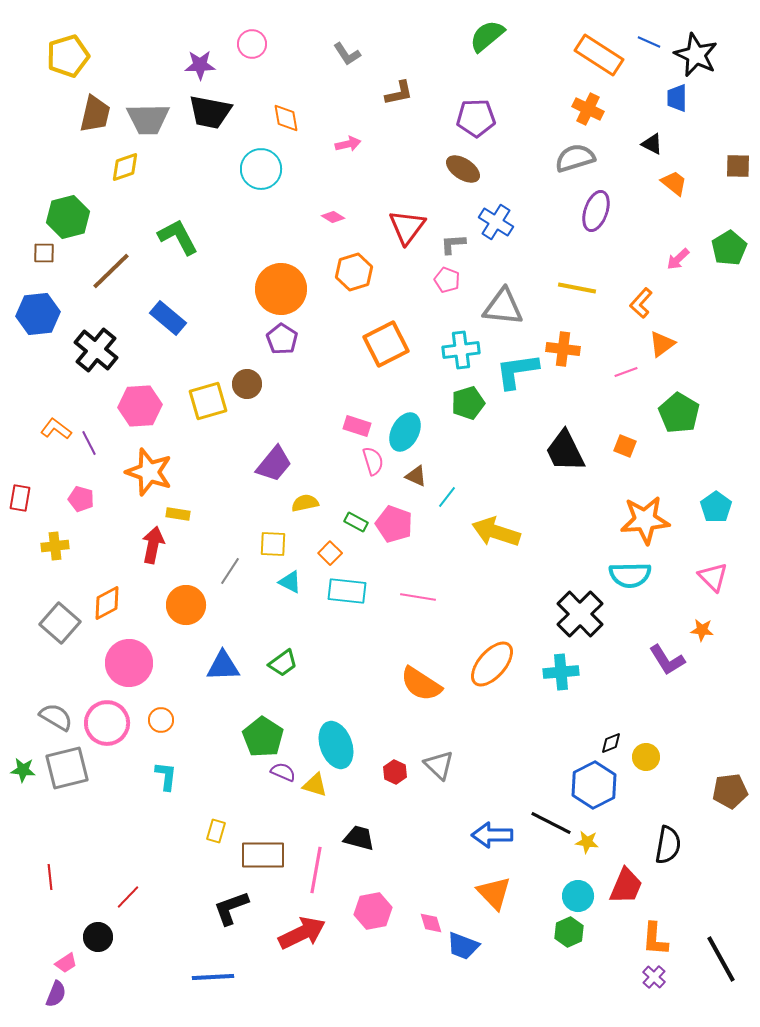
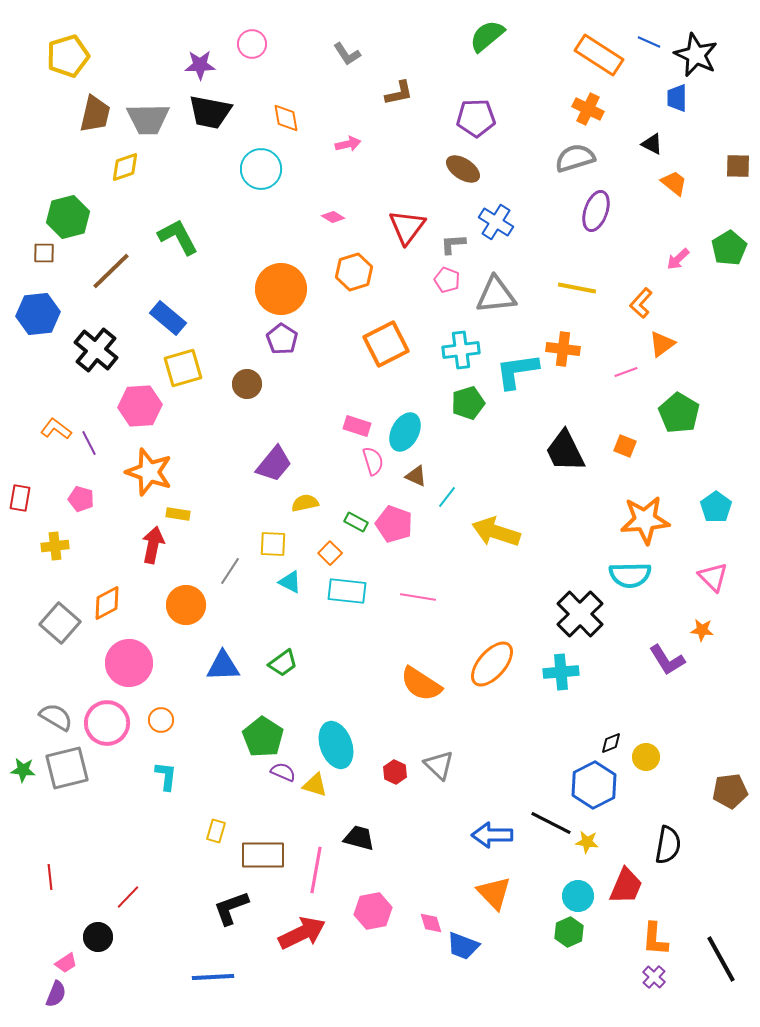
gray triangle at (503, 307): moved 7 px left, 12 px up; rotated 12 degrees counterclockwise
yellow square at (208, 401): moved 25 px left, 33 px up
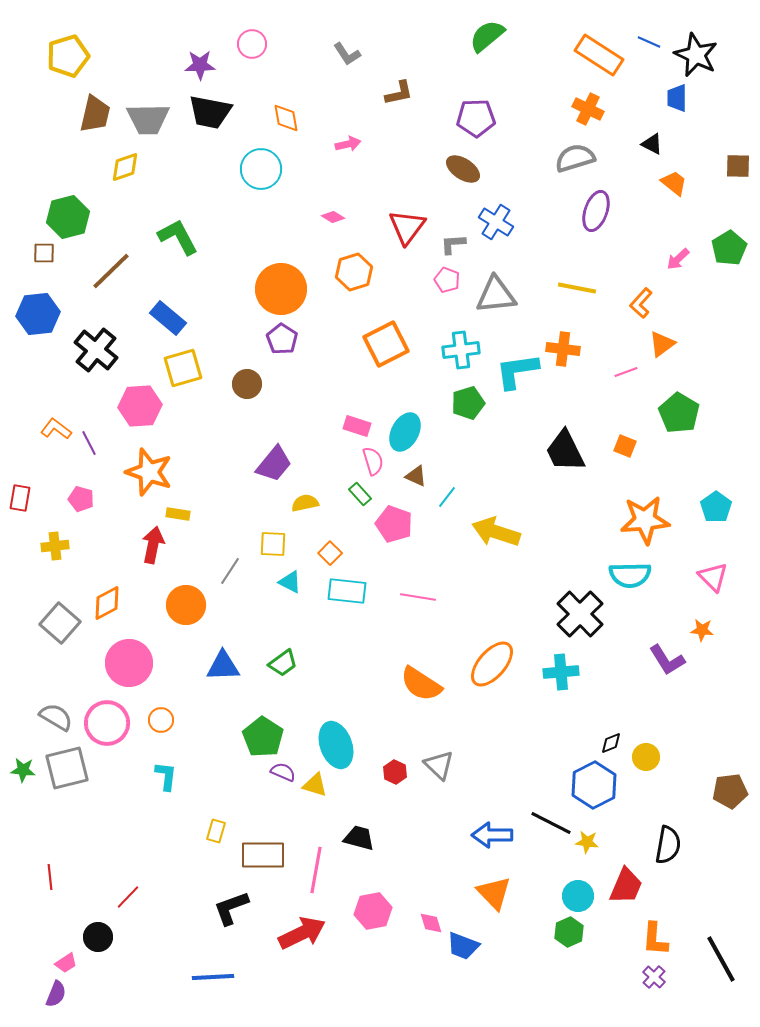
green rectangle at (356, 522): moved 4 px right, 28 px up; rotated 20 degrees clockwise
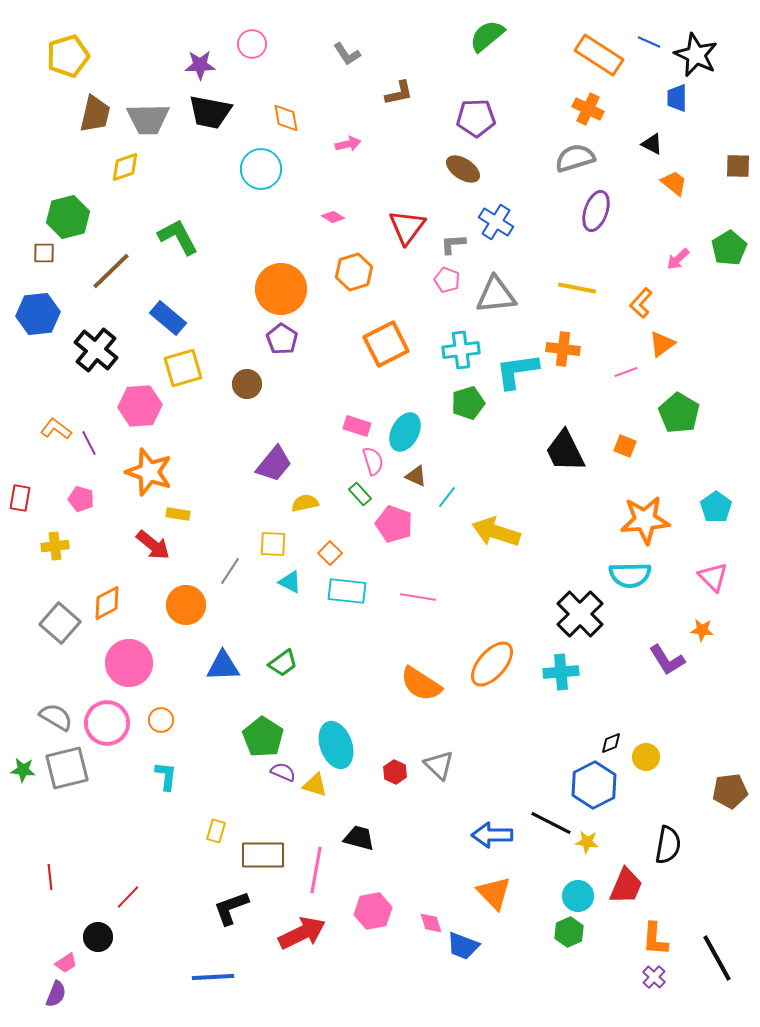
red arrow at (153, 545): rotated 117 degrees clockwise
black line at (721, 959): moved 4 px left, 1 px up
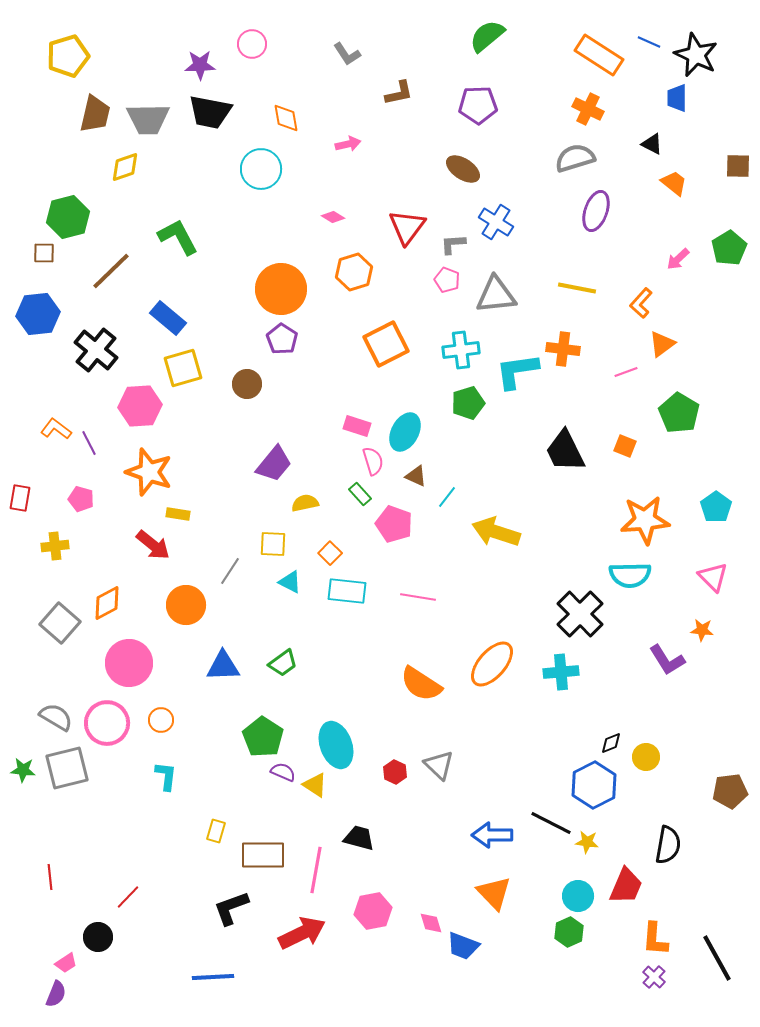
purple pentagon at (476, 118): moved 2 px right, 13 px up
yellow triangle at (315, 785): rotated 16 degrees clockwise
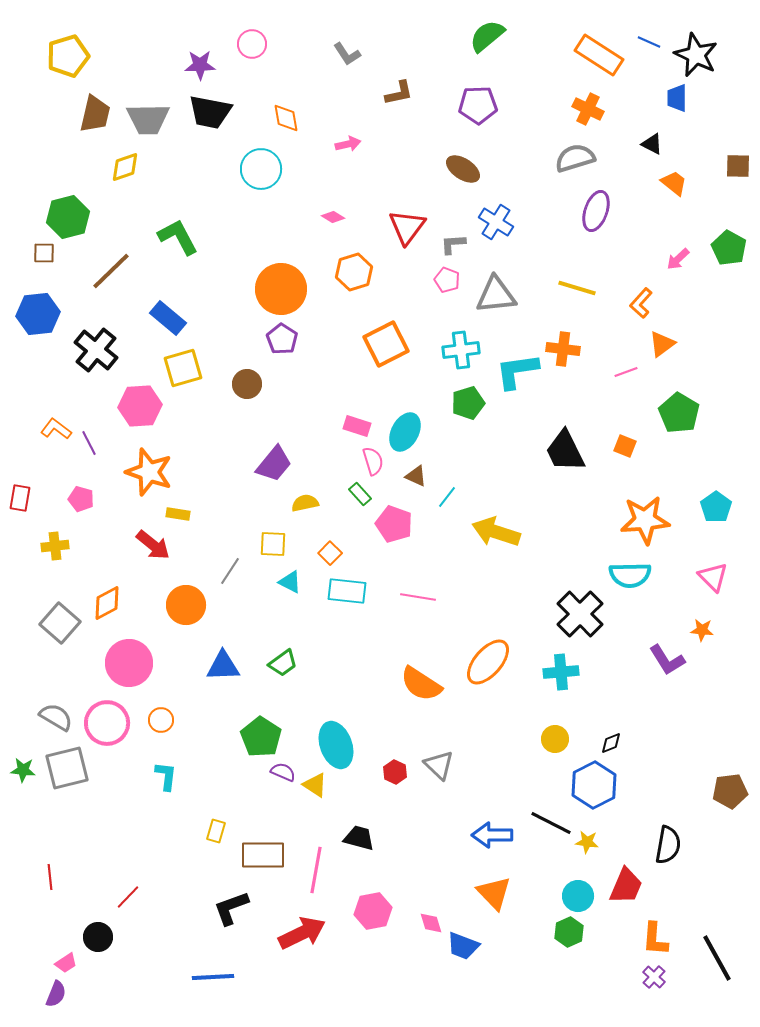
green pentagon at (729, 248): rotated 12 degrees counterclockwise
yellow line at (577, 288): rotated 6 degrees clockwise
orange ellipse at (492, 664): moved 4 px left, 2 px up
green pentagon at (263, 737): moved 2 px left
yellow circle at (646, 757): moved 91 px left, 18 px up
